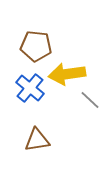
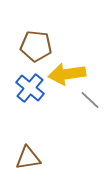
brown triangle: moved 9 px left, 18 px down
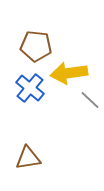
yellow arrow: moved 2 px right, 1 px up
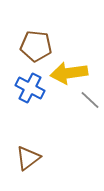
blue cross: rotated 12 degrees counterclockwise
brown triangle: rotated 28 degrees counterclockwise
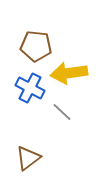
gray line: moved 28 px left, 12 px down
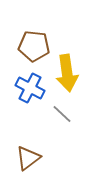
brown pentagon: moved 2 px left
yellow arrow: moved 2 px left; rotated 90 degrees counterclockwise
gray line: moved 2 px down
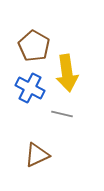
brown pentagon: rotated 24 degrees clockwise
gray line: rotated 30 degrees counterclockwise
brown triangle: moved 9 px right, 3 px up; rotated 12 degrees clockwise
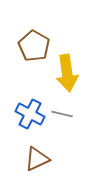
blue cross: moved 26 px down
brown triangle: moved 4 px down
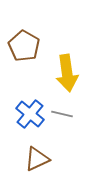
brown pentagon: moved 10 px left
blue cross: rotated 12 degrees clockwise
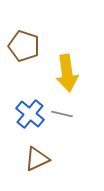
brown pentagon: rotated 12 degrees counterclockwise
